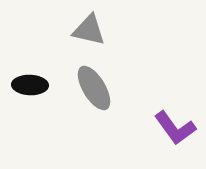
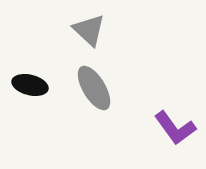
gray triangle: rotated 30 degrees clockwise
black ellipse: rotated 12 degrees clockwise
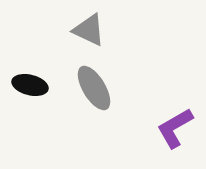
gray triangle: rotated 18 degrees counterclockwise
purple L-shape: rotated 96 degrees clockwise
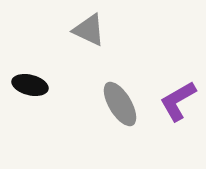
gray ellipse: moved 26 px right, 16 px down
purple L-shape: moved 3 px right, 27 px up
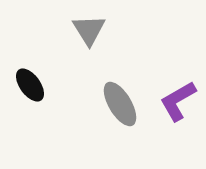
gray triangle: rotated 33 degrees clockwise
black ellipse: rotated 40 degrees clockwise
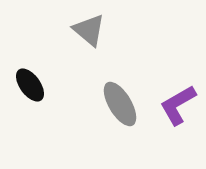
gray triangle: rotated 18 degrees counterclockwise
purple L-shape: moved 4 px down
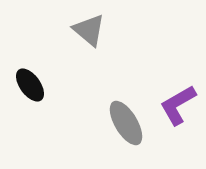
gray ellipse: moved 6 px right, 19 px down
